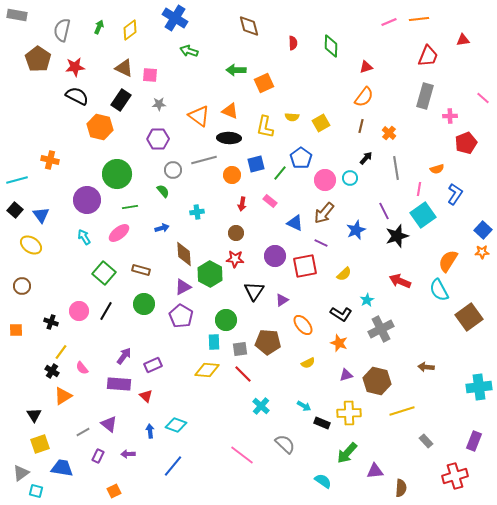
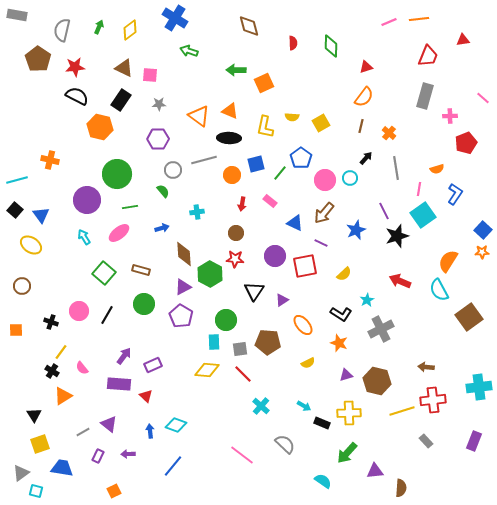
black line at (106, 311): moved 1 px right, 4 px down
red cross at (455, 476): moved 22 px left, 76 px up; rotated 10 degrees clockwise
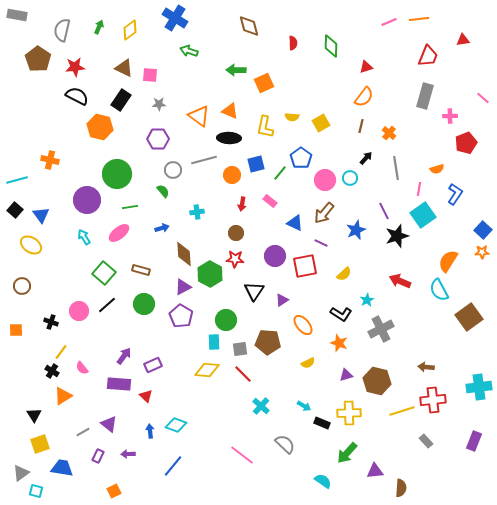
black line at (107, 315): moved 10 px up; rotated 18 degrees clockwise
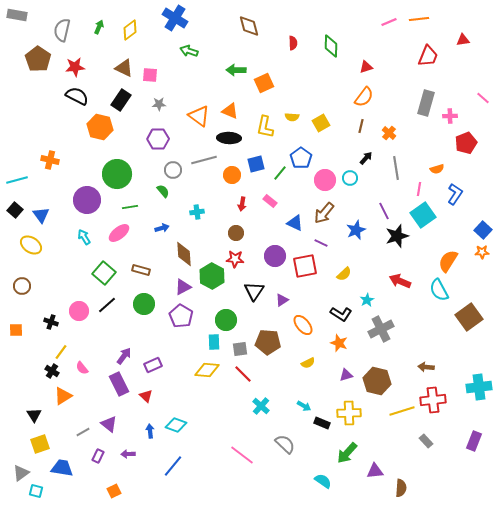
gray rectangle at (425, 96): moved 1 px right, 7 px down
green hexagon at (210, 274): moved 2 px right, 2 px down
purple rectangle at (119, 384): rotated 60 degrees clockwise
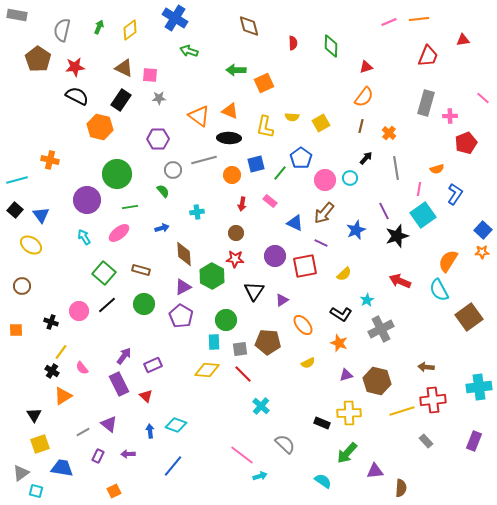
gray star at (159, 104): moved 6 px up
cyan arrow at (304, 406): moved 44 px left, 70 px down; rotated 48 degrees counterclockwise
